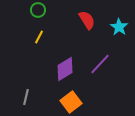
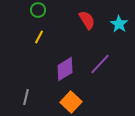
cyan star: moved 3 px up
orange square: rotated 10 degrees counterclockwise
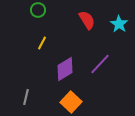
yellow line: moved 3 px right, 6 px down
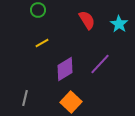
yellow line: rotated 32 degrees clockwise
gray line: moved 1 px left, 1 px down
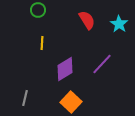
yellow line: rotated 56 degrees counterclockwise
purple line: moved 2 px right
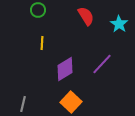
red semicircle: moved 1 px left, 4 px up
gray line: moved 2 px left, 6 px down
